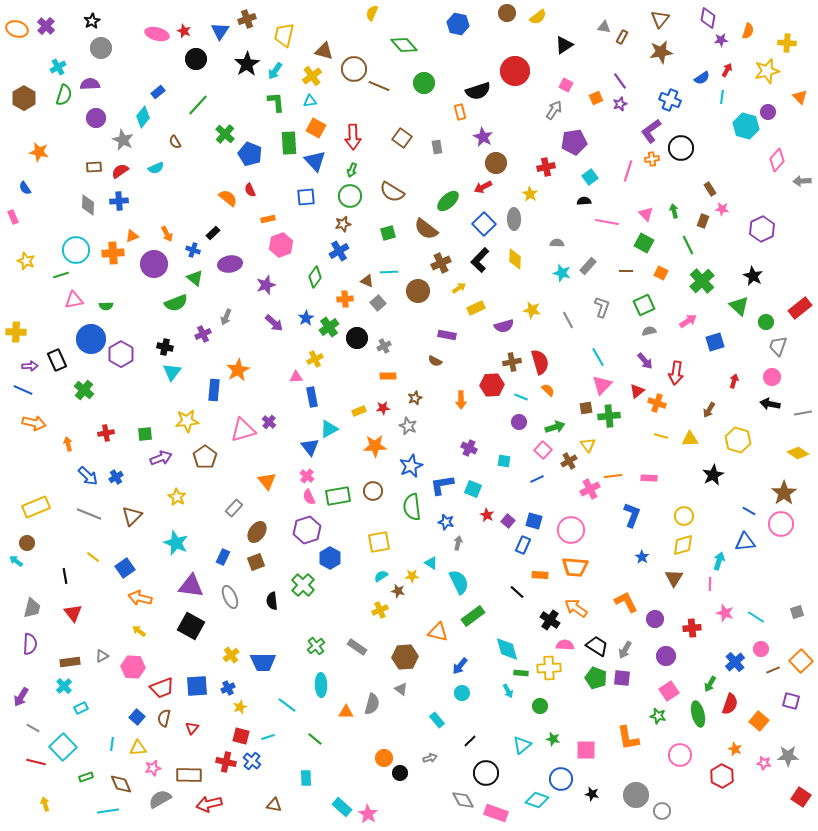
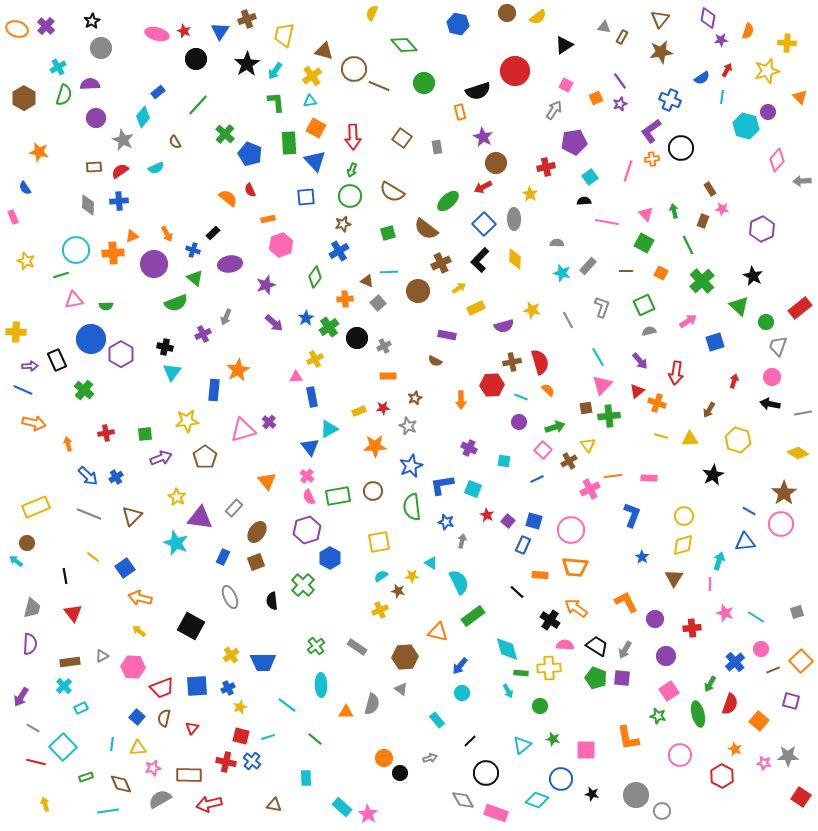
purple arrow at (645, 361): moved 5 px left
gray arrow at (458, 543): moved 4 px right, 2 px up
purple triangle at (191, 586): moved 9 px right, 68 px up
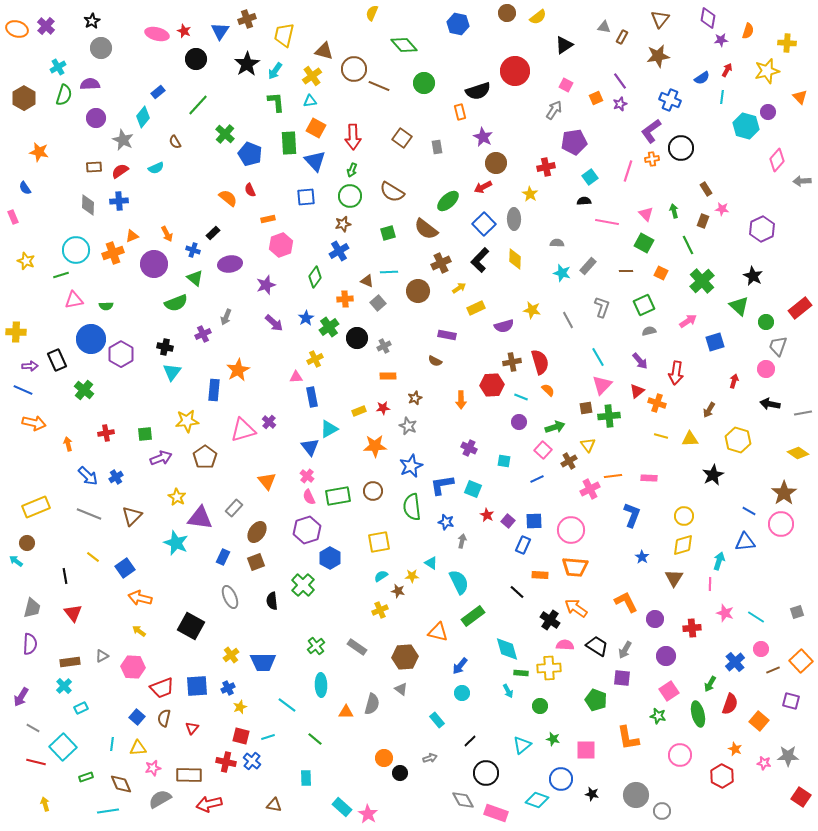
brown star at (661, 52): moved 3 px left, 4 px down
brown rectangle at (710, 189): moved 4 px left
orange cross at (113, 253): rotated 15 degrees counterclockwise
pink circle at (772, 377): moved 6 px left, 8 px up
blue square at (534, 521): rotated 18 degrees counterclockwise
green pentagon at (596, 678): moved 22 px down
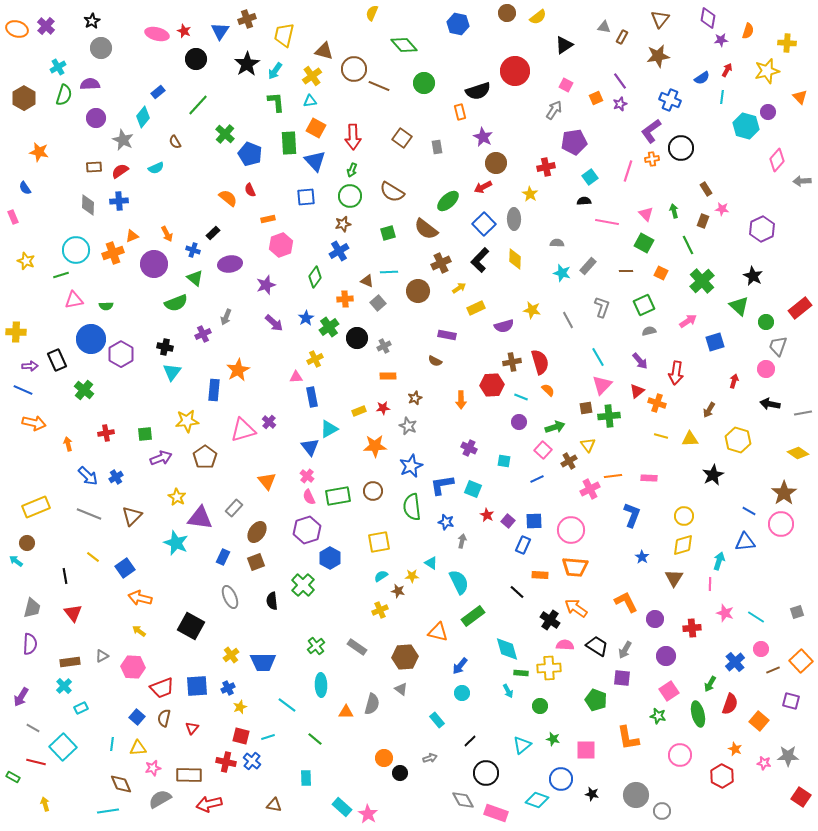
green rectangle at (86, 777): moved 73 px left; rotated 48 degrees clockwise
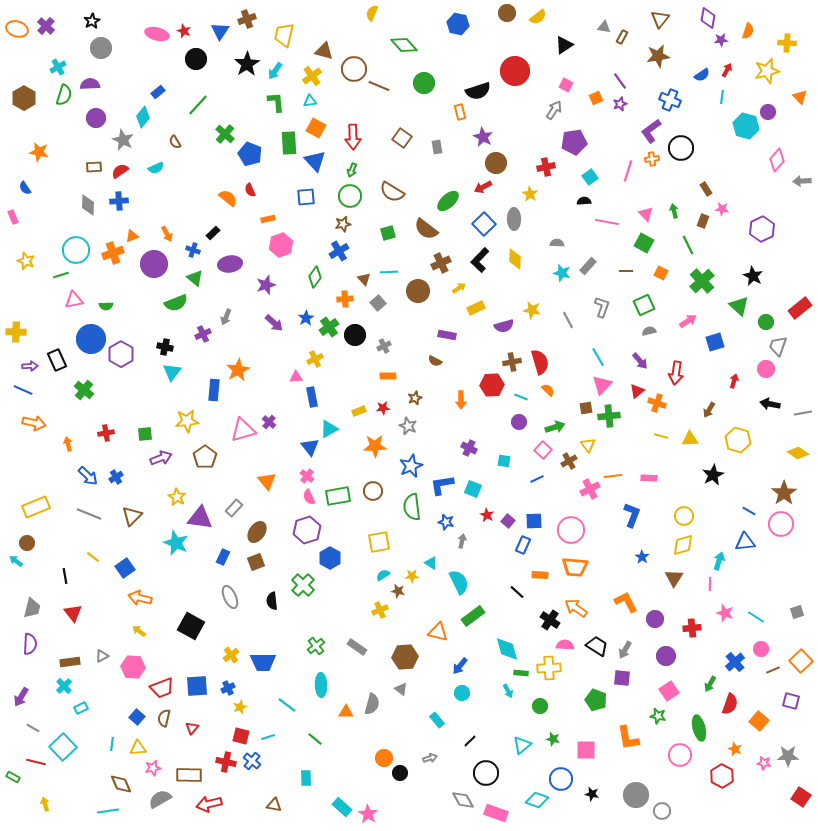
blue semicircle at (702, 78): moved 3 px up
brown triangle at (367, 281): moved 3 px left, 2 px up; rotated 24 degrees clockwise
black circle at (357, 338): moved 2 px left, 3 px up
cyan semicircle at (381, 576): moved 2 px right, 1 px up
green ellipse at (698, 714): moved 1 px right, 14 px down
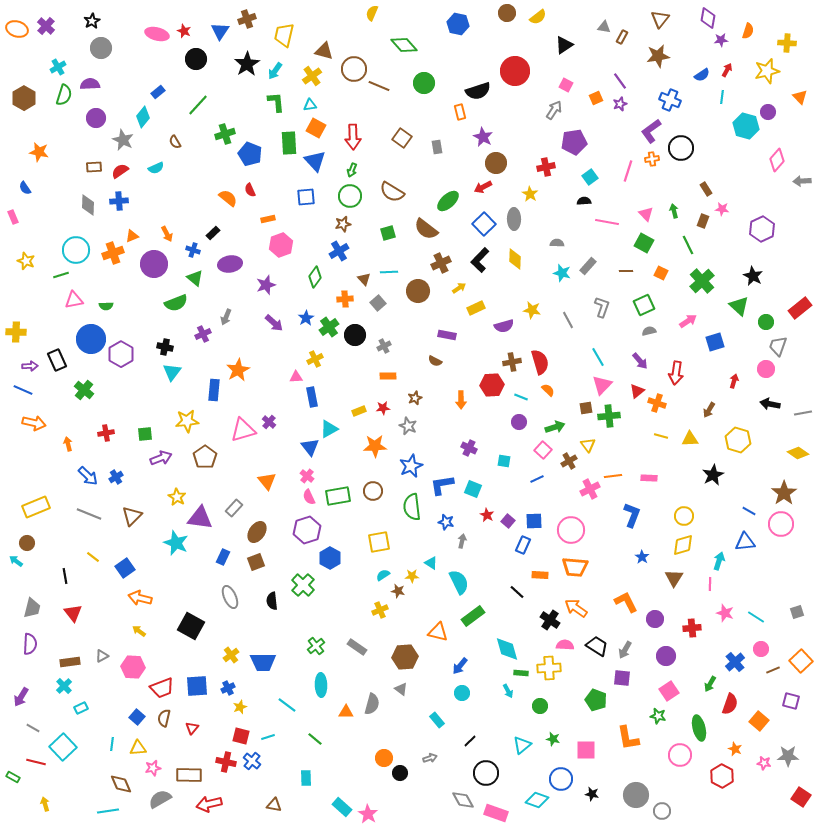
cyan triangle at (310, 101): moved 4 px down
green cross at (225, 134): rotated 30 degrees clockwise
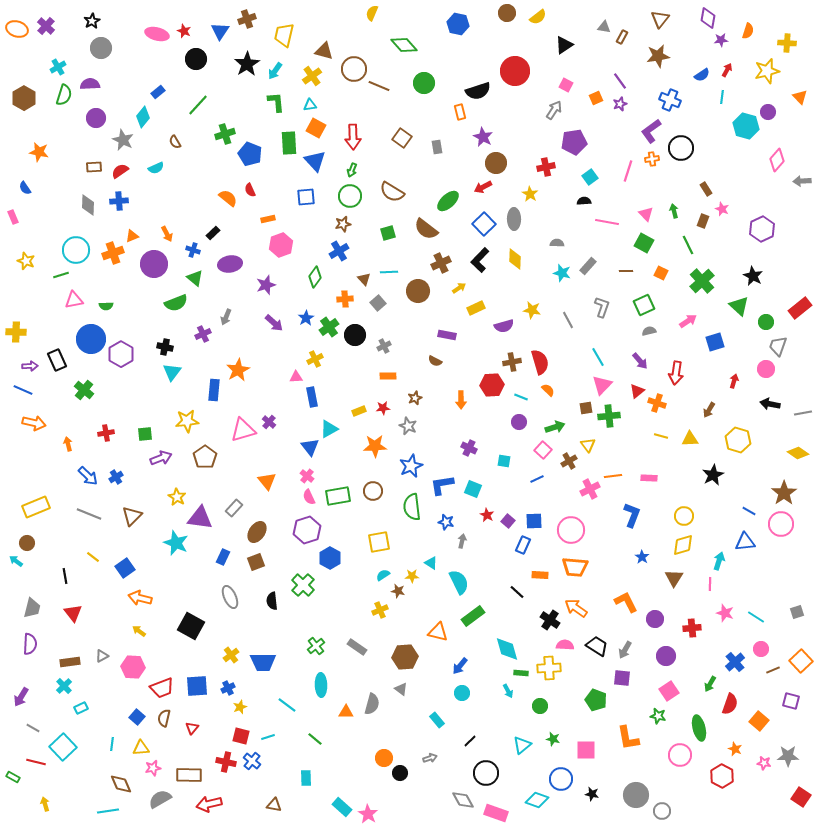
pink star at (722, 209): rotated 16 degrees clockwise
yellow triangle at (138, 748): moved 3 px right
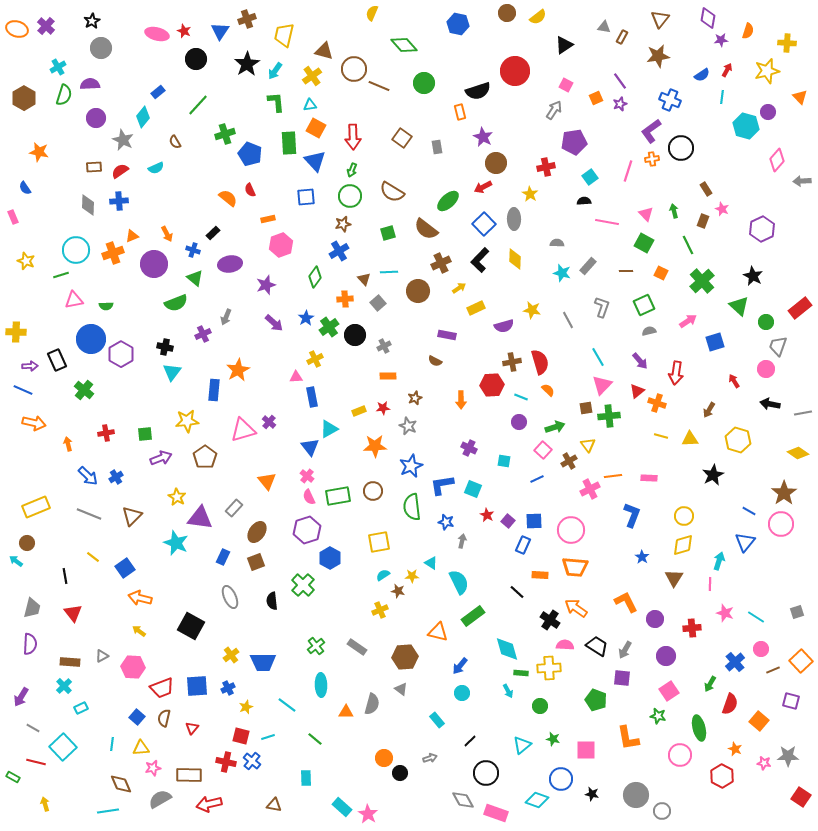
red arrow at (734, 381): rotated 48 degrees counterclockwise
blue triangle at (745, 542): rotated 45 degrees counterclockwise
brown rectangle at (70, 662): rotated 12 degrees clockwise
yellow star at (240, 707): moved 6 px right
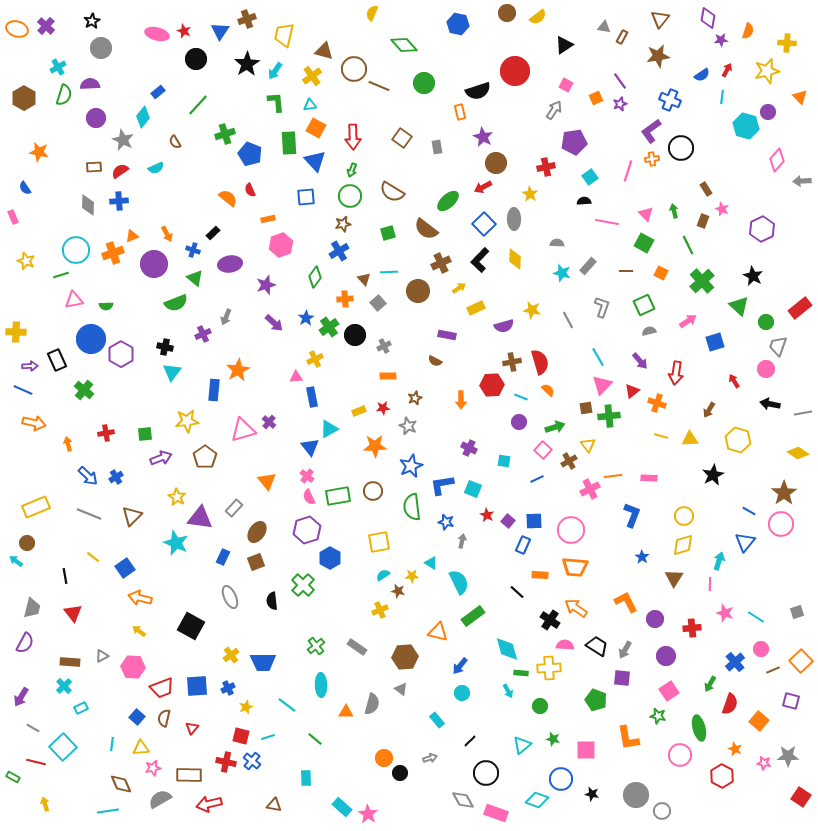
red triangle at (637, 391): moved 5 px left
purple semicircle at (30, 644): moved 5 px left, 1 px up; rotated 25 degrees clockwise
